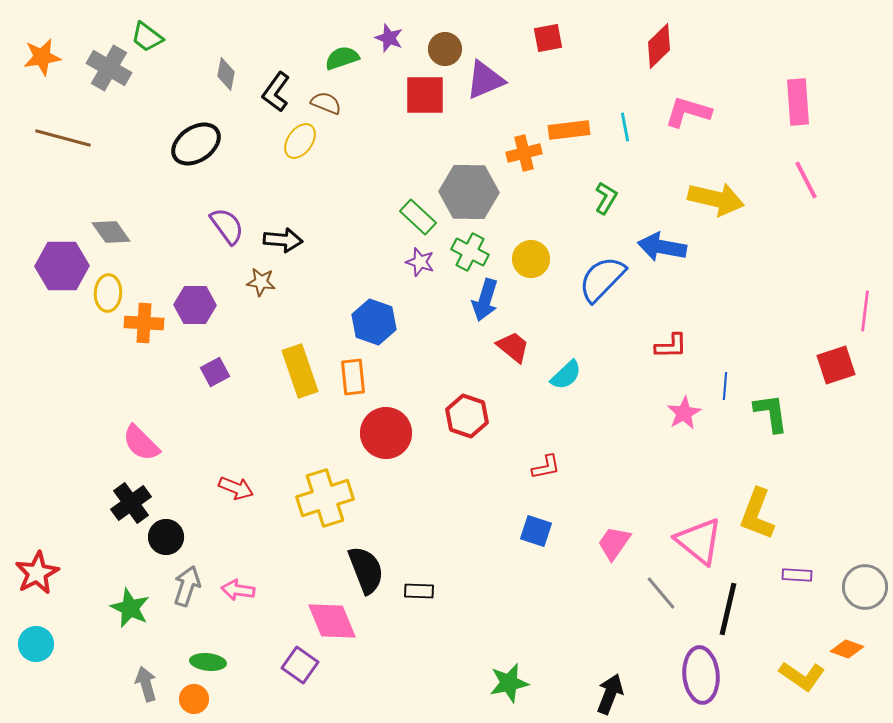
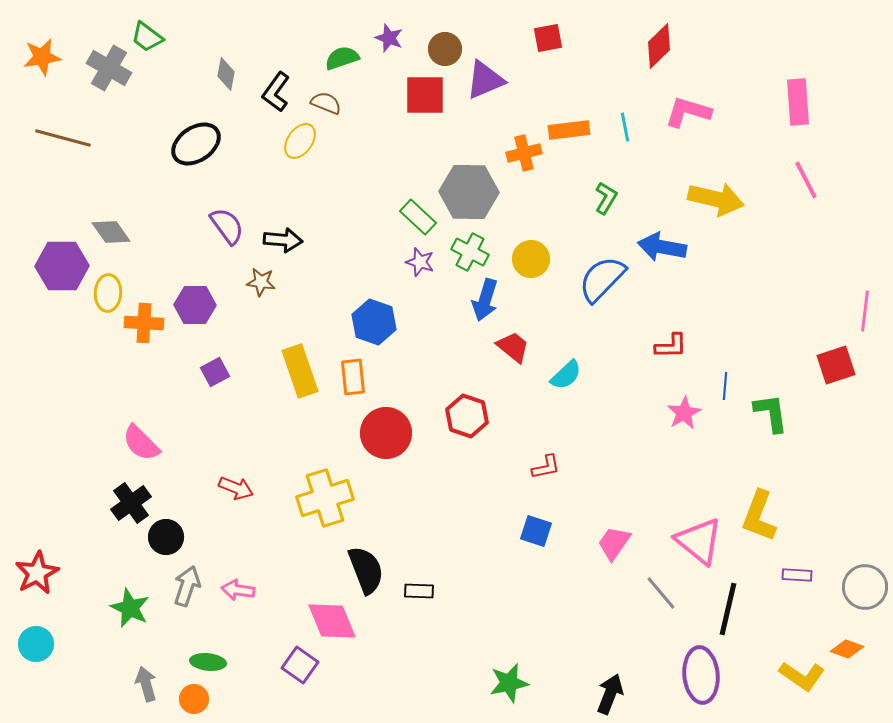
yellow L-shape at (757, 514): moved 2 px right, 2 px down
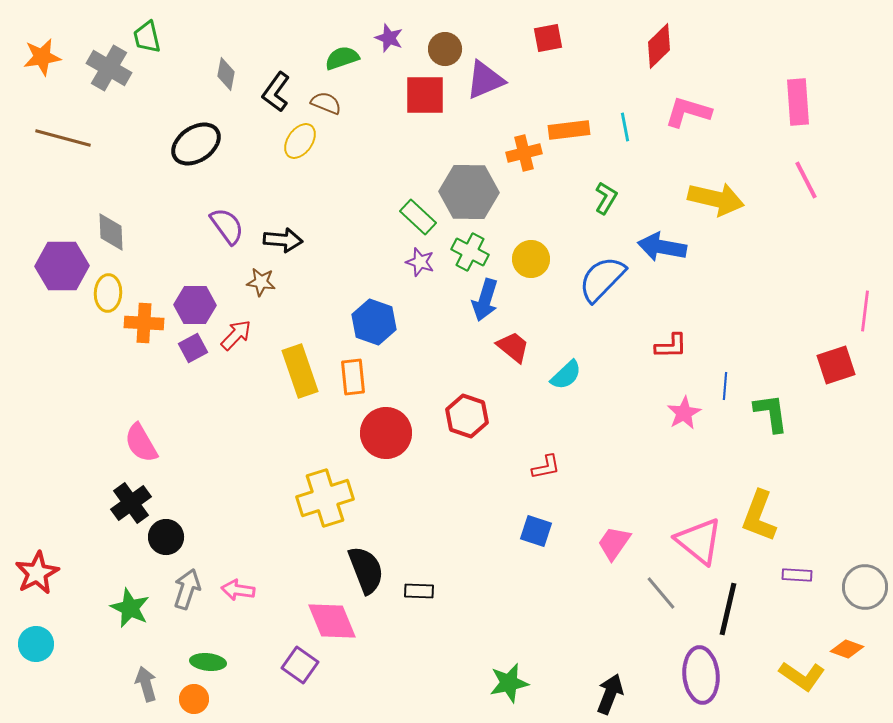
green trapezoid at (147, 37): rotated 40 degrees clockwise
gray diamond at (111, 232): rotated 33 degrees clockwise
purple square at (215, 372): moved 22 px left, 24 px up
pink semicircle at (141, 443): rotated 15 degrees clockwise
red arrow at (236, 488): moved 153 px up; rotated 68 degrees counterclockwise
gray arrow at (187, 586): moved 3 px down
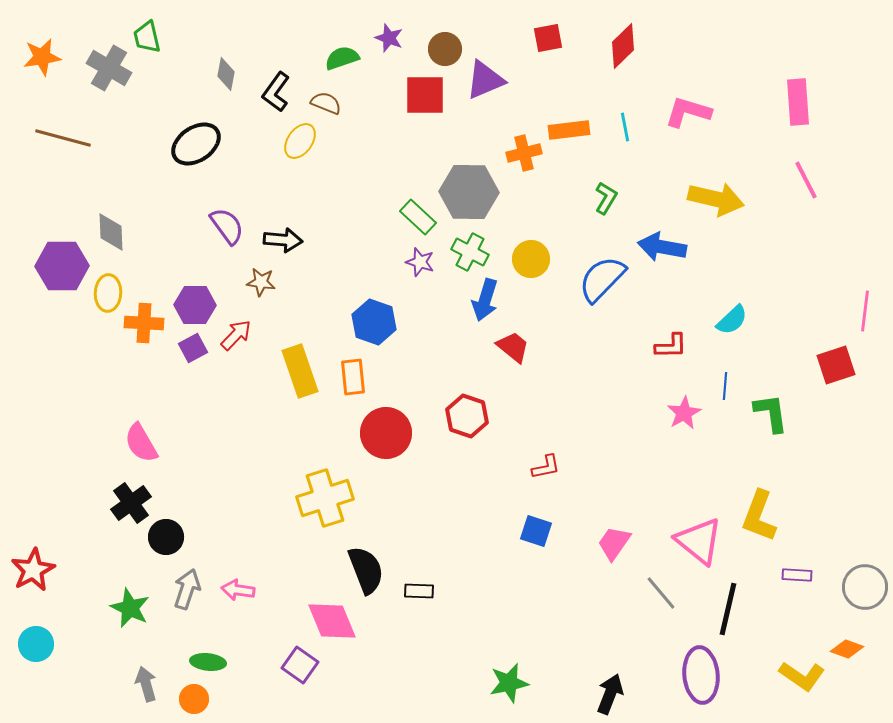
red diamond at (659, 46): moved 36 px left
cyan semicircle at (566, 375): moved 166 px right, 55 px up
red star at (37, 573): moved 4 px left, 3 px up
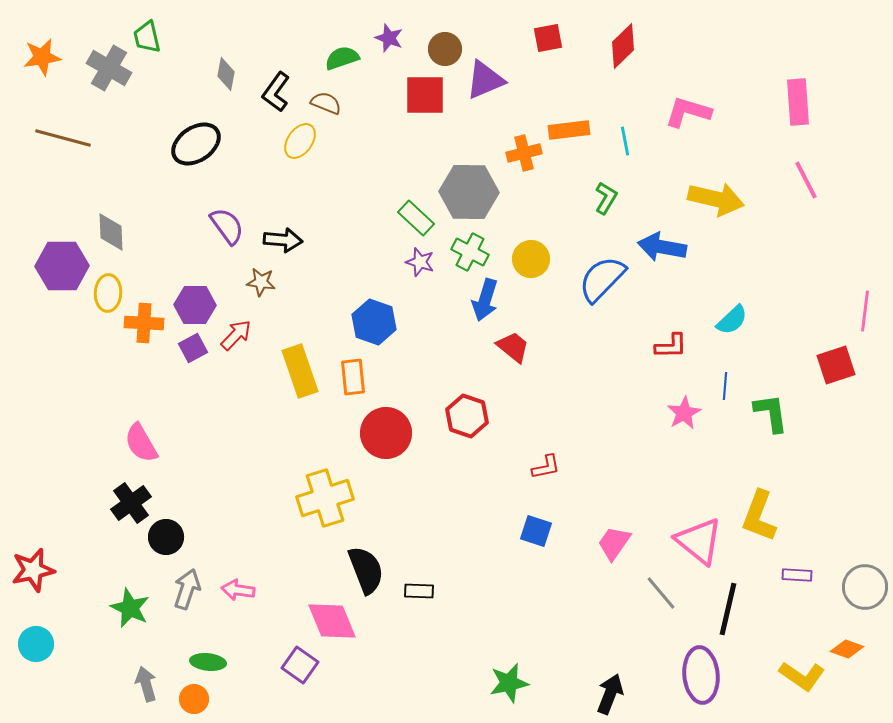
cyan line at (625, 127): moved 14 px down
green rectangle at (418, 217): moved 2 px left, 1 px down
red star at (33, 570): rotated 15 degrees clockwise
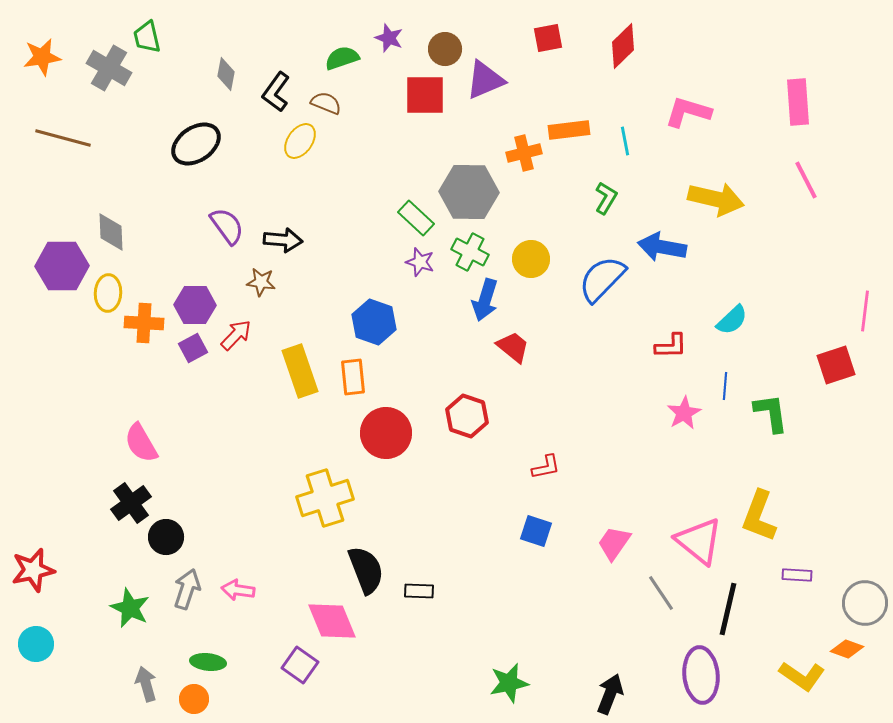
gray circle at (865, 587): moved 16 px down
gray line at (661, 593): rotated 6 degrees clockwise
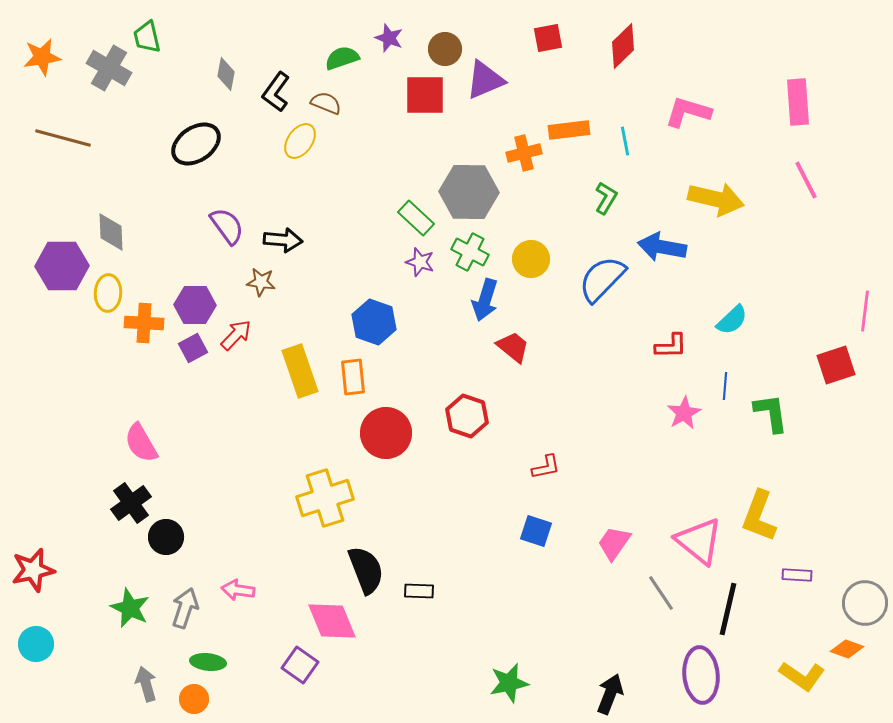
gray arrow at (187, 589): moved 2 px left, 19 px down
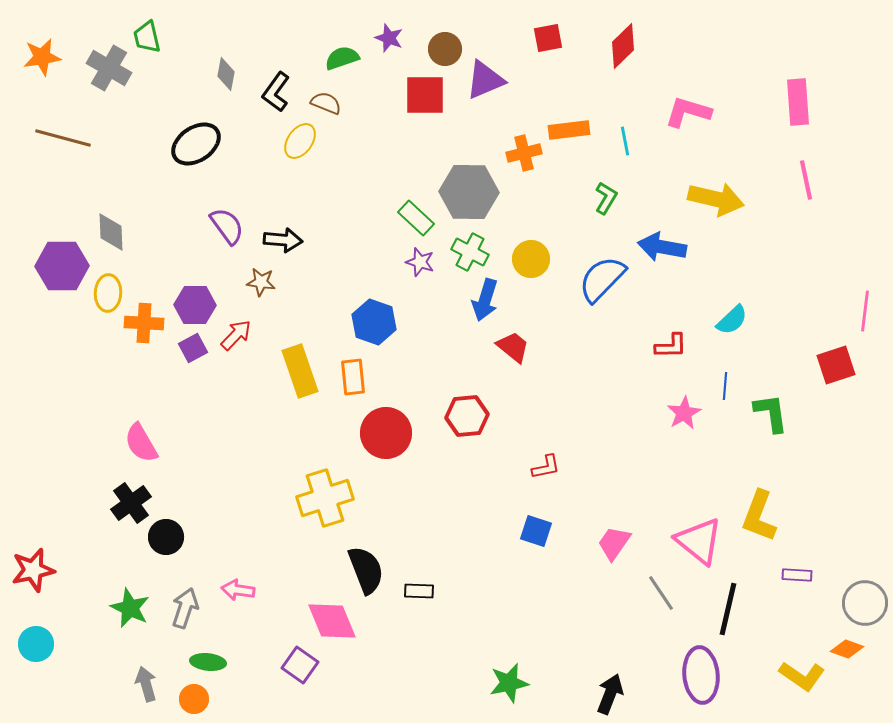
pink line at (806, 180): rotated 15 degrees clockwise
red hexagon at (467, 416): rotated 24 degrees counterclockwise
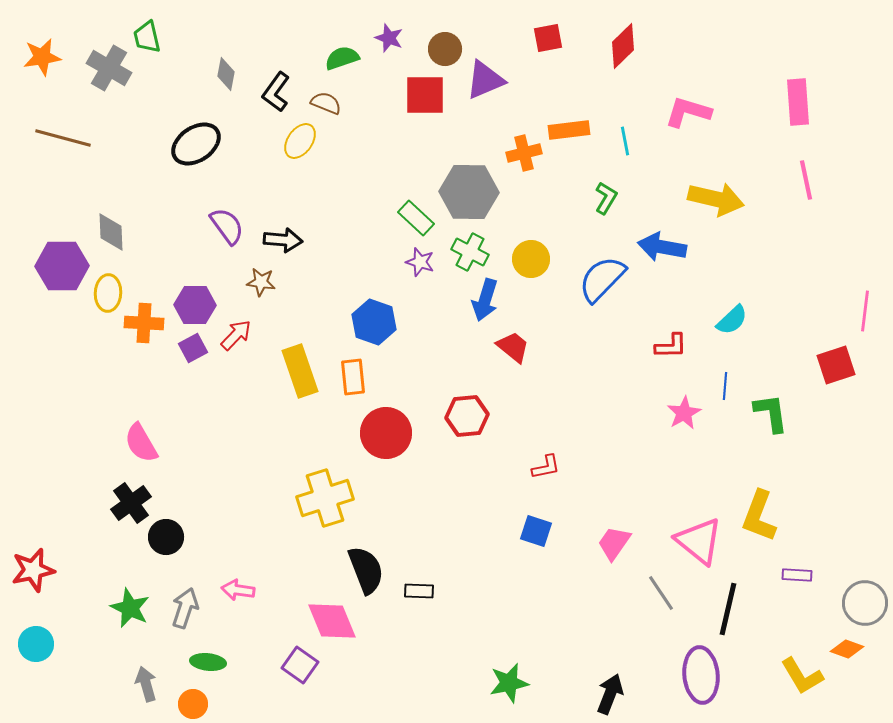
yellow L-shape at (802, 676): rotated 24 degrees clockwise
orange circle at (194, 699): moved 1 px left, 5 px down
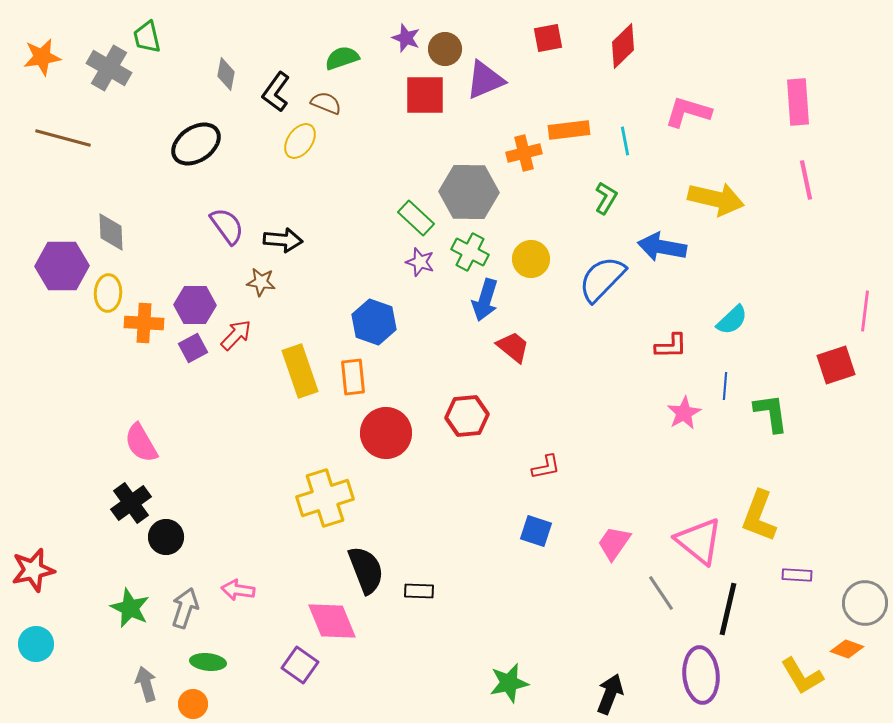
purple star at (389, 38): moved 17 px right
